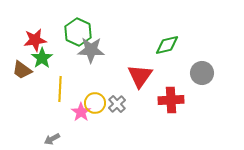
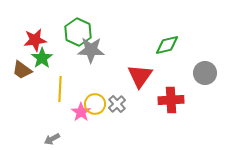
gray circle: moved 3 px right
yellow circle: moved 1 px down
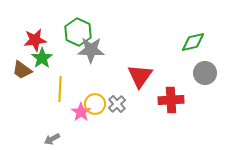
green diamond: moved 26 px right, 3 px up
